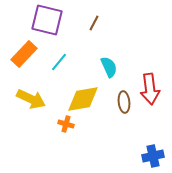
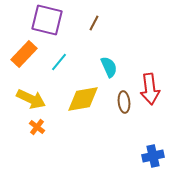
orange cross: moved 29 px left, 3 px down; rotated 21 degrees clockwise
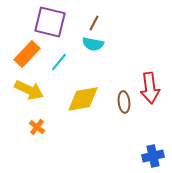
purple square: moved 3 px right, 2 px down
orange rectangle: moved 3 px right
cyan semicircle: moved 16 px left, 23 px up; rotated 125 degrees clockwise
red arrow: moved 1 px up
yellow arrow: moved 2 px left, 9 px up
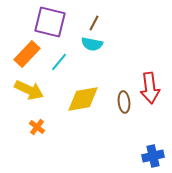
cyan semicircle: moved 1 px left
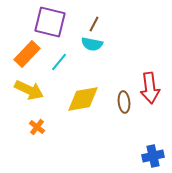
brown line: moved 1 px down
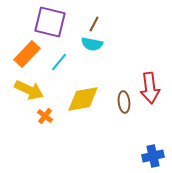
orange cross: moved 8 px right, 11 px up
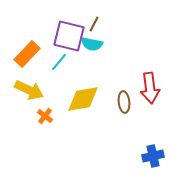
purple square: moved 19 px right, 14 px down
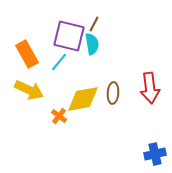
cyan semicircle: rotated 110 degrees counterclockwise
orange rectangle: rotated 72 degrees counterclockwise
brown ellipse: moved 11 px left, 9 px up; rotated 10 degrees clockwise
orange cross: moved 14 px right
blue cross: moved 2 px right, 2 px up
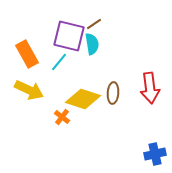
brown line: rotated 28 degrees clockwise
yellow diamond: rotated 28 degrees clockwise
orange cross: moved 3 px right, 1 px down
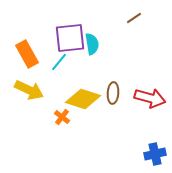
brown line: moved 40 px right, 6 px up
purple square: moved 1 px right, 2 px down; rotated 20 degrees counterclockwise
red arrow: moved 10 px down; rotated 68 degrees counterclockwise
